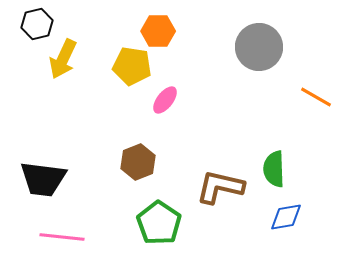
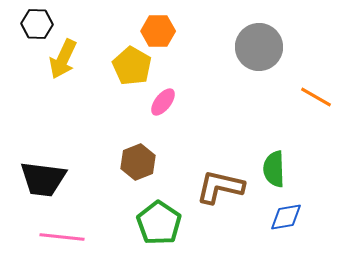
black hexagon: rotated 16 degrees clockwise
yellow pentagon: rotated 21 degrees clockwise
pink ellipse: moved 2 px left, 2 px down
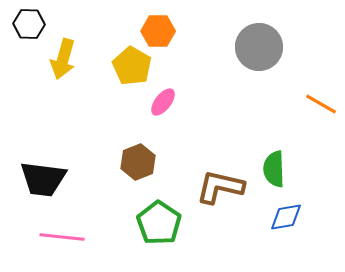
black hexagon: moved 8 px left
yellow arrow: rotated 9 degrees counterclockwise
orange line: moved 5 px right, 7 px down
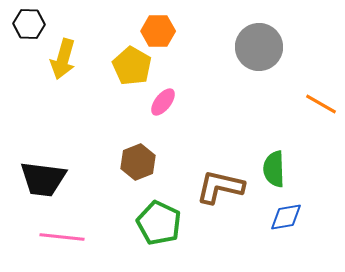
green pentagon: rotated 9 degrees counterclockwise
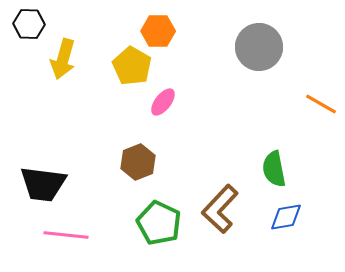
green semicircle: rotated 9 degrees counterclockwise
black trapezoid: moved 5 px down
brown L-shape: moved 22 px down; rotated 60 degrees counterclockwise
pink line: moved 4 px right, 2 px up
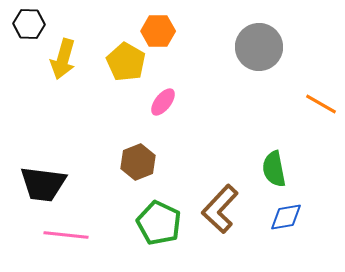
yellow pentagon: moved 6 px left, 4 px up
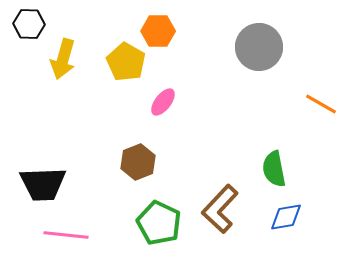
black trapezoid: rotated 9 degrees counterclockwise
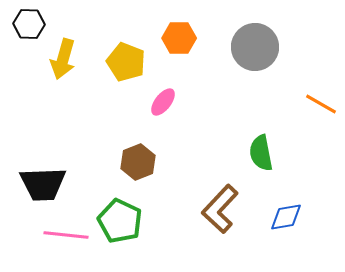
orange hexagon: moved 21 px right, 7 px down
gray circle: moved 4 px left
yellow pentagon: rotated 9 degrees counterclockwise
green semicircle: moved 13 px left, 16 px up
green pentagon: moved 39 px left, 2 px up
